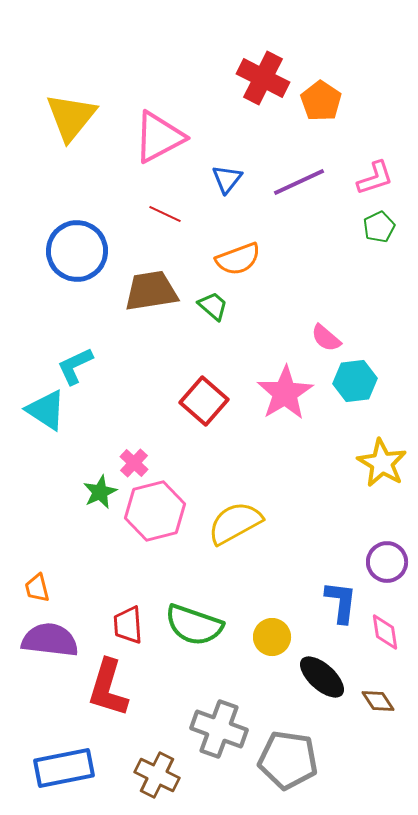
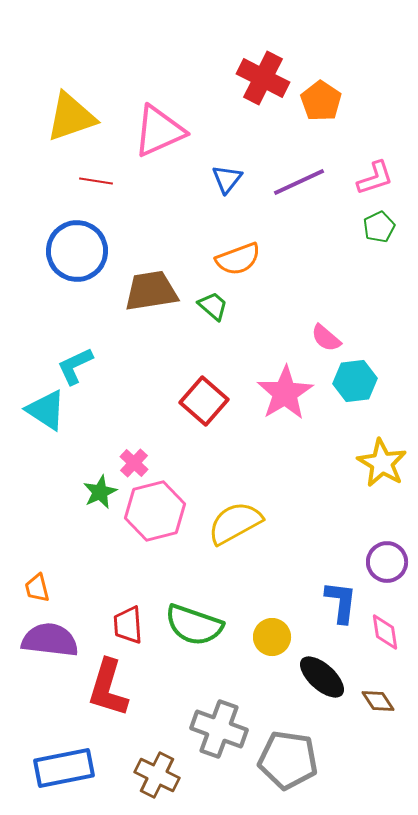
yellow triangle: rotated 32 degrees clockwise
pink triangle: moved 6 px up; rotated 4 degrees clockwise
red line: moved 69 px left, 33 px up; rotated 16 degrees counterclockwise
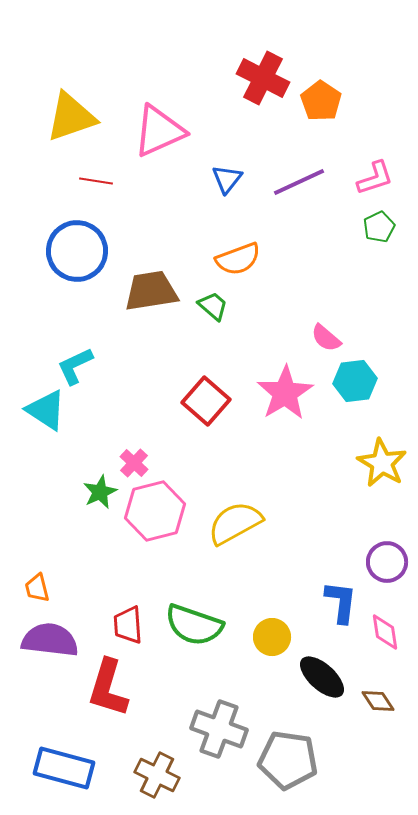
red square: moved 2 px right
blue rectangle: rotated 26 degrees clockwise
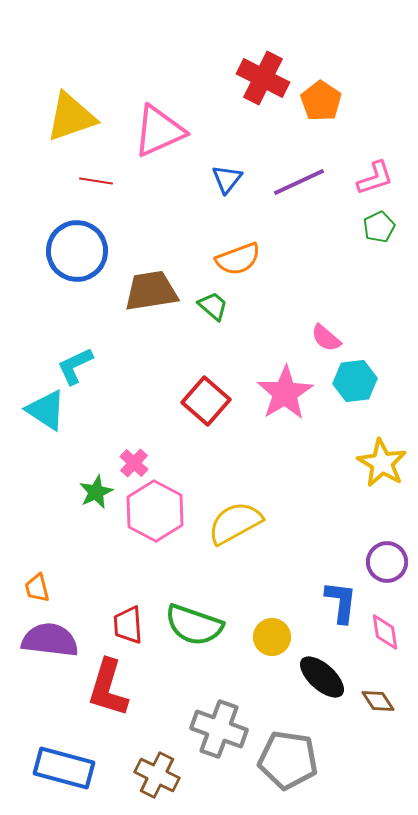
green star: moved 4 px left
pink hexagon: rotated 18 degrees counterclockwise
